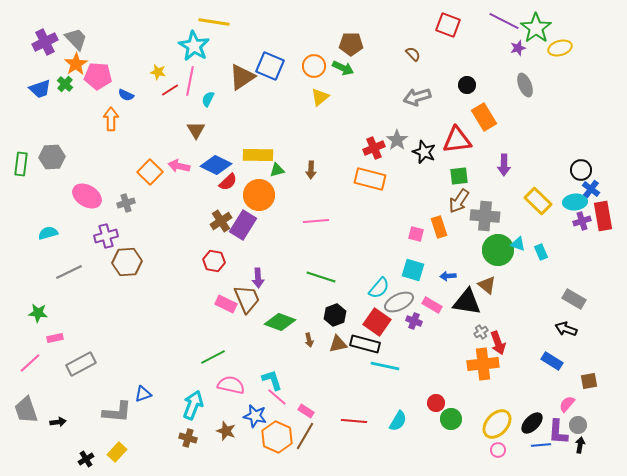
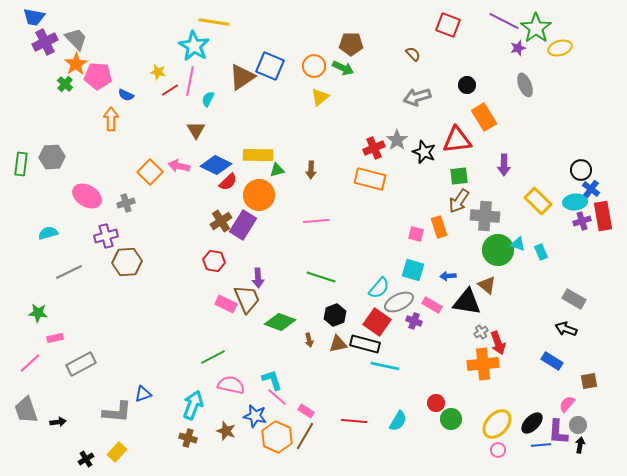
blue trapezoid at (40, 89): moved 6 px left, 72 px up; rotated 30 degrees clockwise
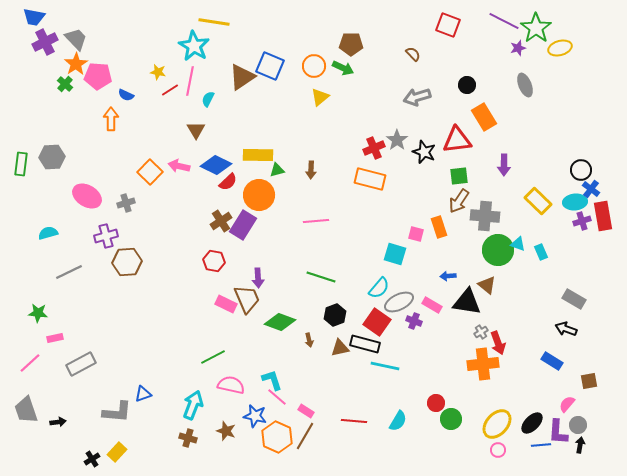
cyan square at (413, 270): moved 18 px left, 16 px up
brown triangle at (338, 344): moved 2 px right, 4 px down
black cross at (86, 459): moved 6 px right
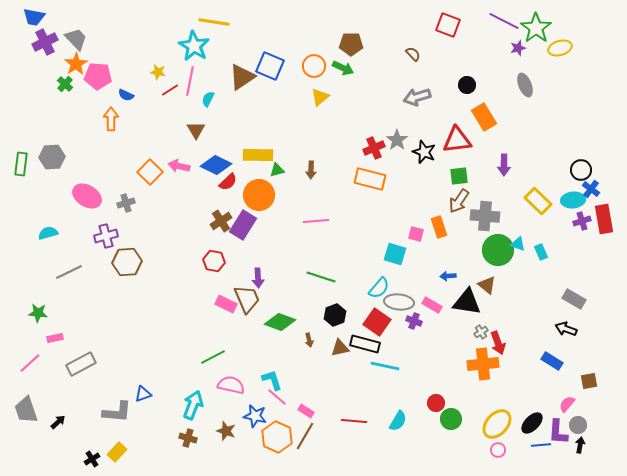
cyan ellipse at (575, 202): moved 2 px left, 2 px up
red rectangle at (603, 216): moved 1 px right, 3 px down
gray ellipse at (399, 302): rotated 32 degrees clockwise
black arrow at (58, 422): rotated 35 degrees counterclockwise
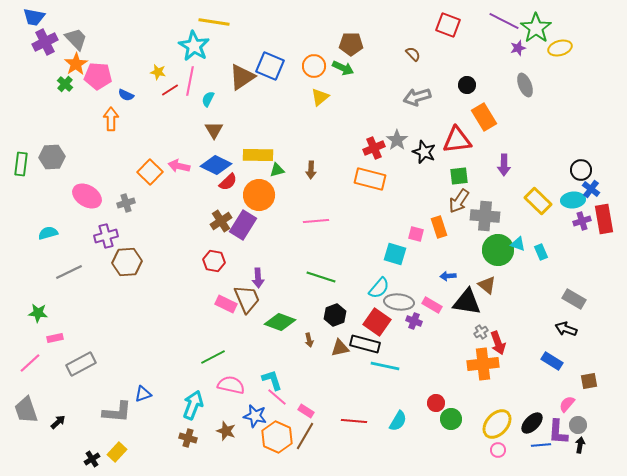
brown triangle at (196, 130): moved 18 px right
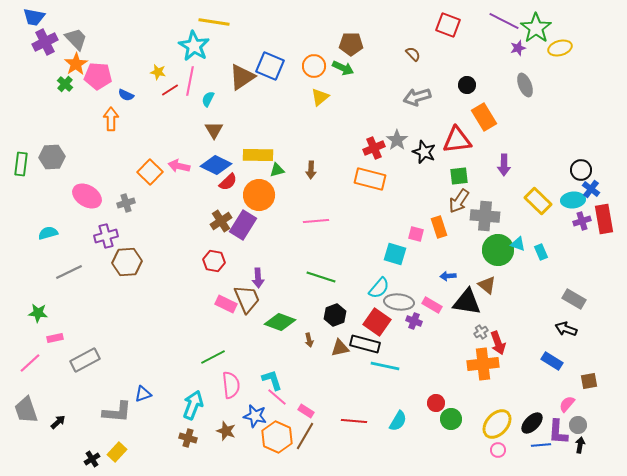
gray rectangle at (81, 364): moved 4 px right, 4 px up
pink semicircle at (231, 385): rotated 72 degrees clockwise
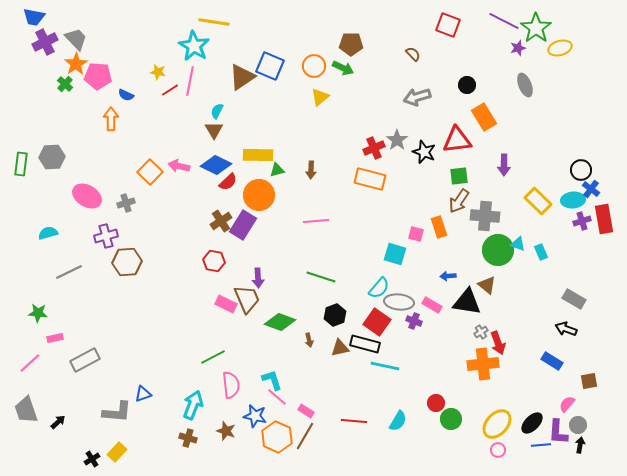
cyan semicircle at (208, 99): moved 9 px right, 12 px down
